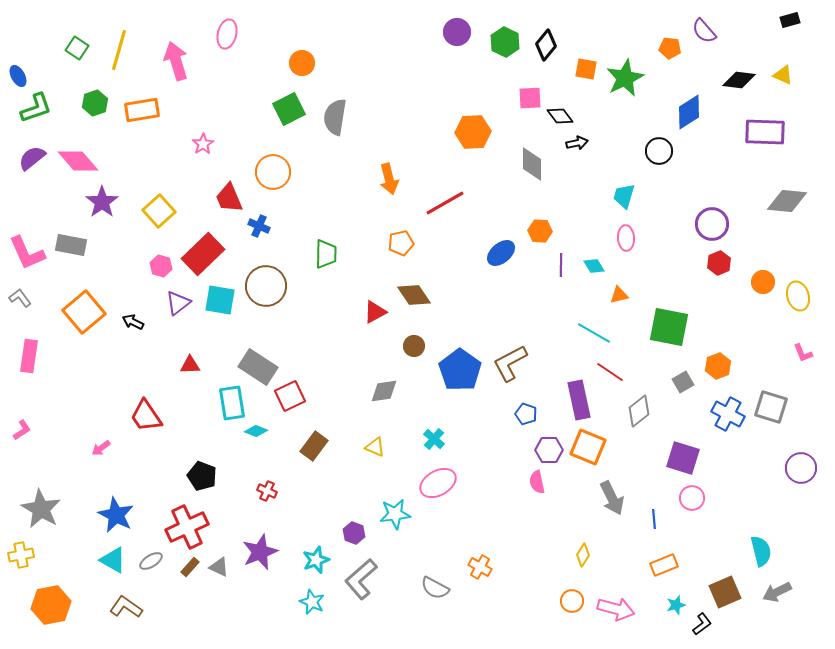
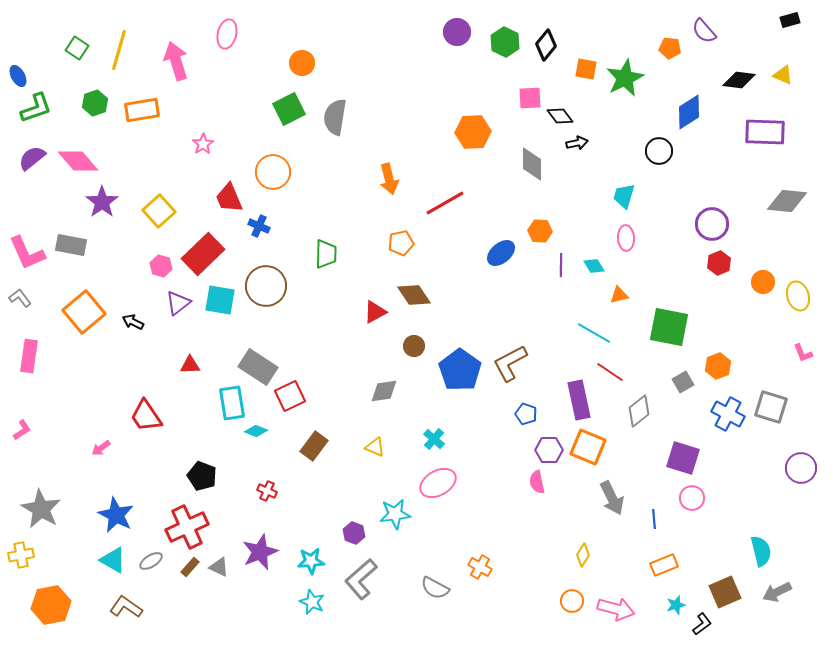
cyan star at (316, 560): moved 5 px left, 1 px down; rotated 16 degrees clockwise
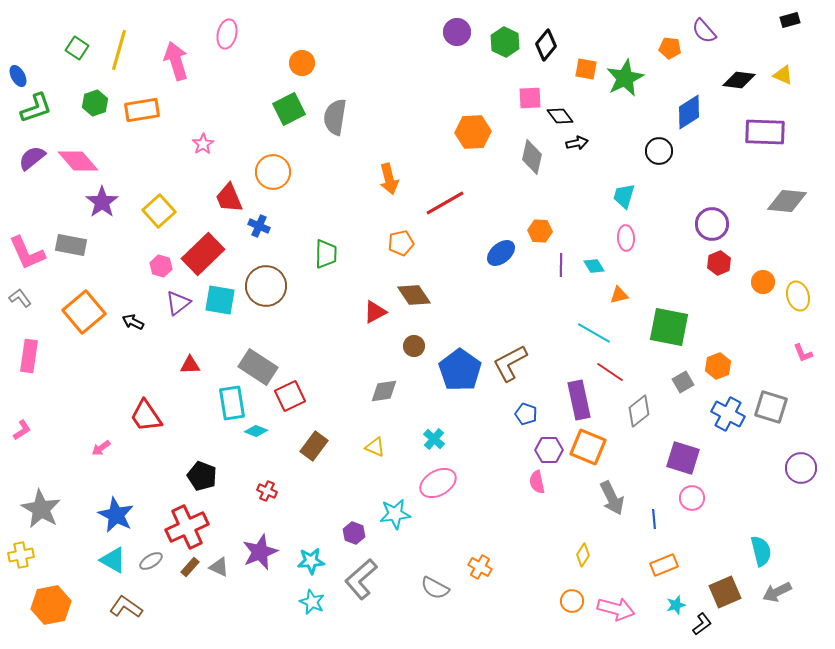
gray diamond at (532, 164): moved 7 px up; rotated 12 degrees clockwise
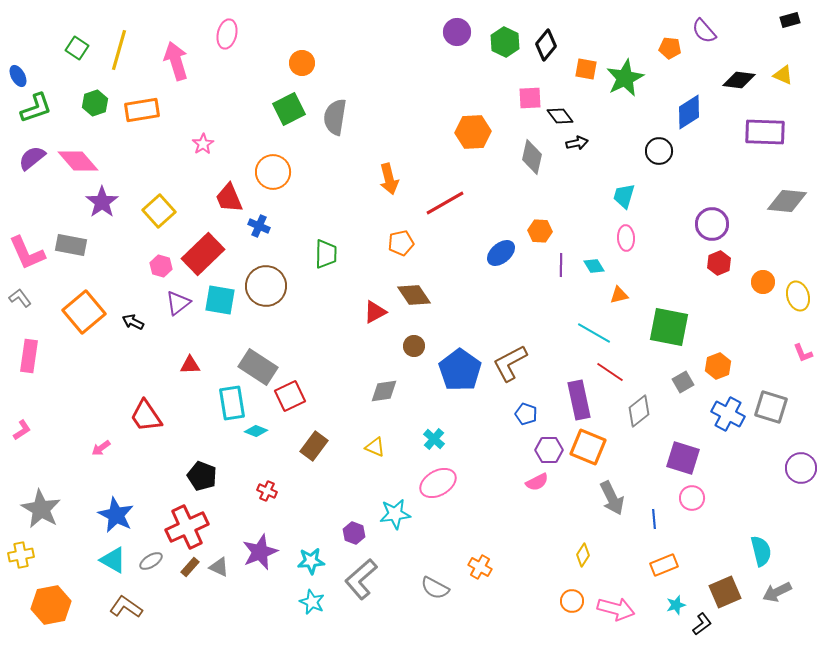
pink semicircle at (537, 482): rotated 105 degrees counterclockwise
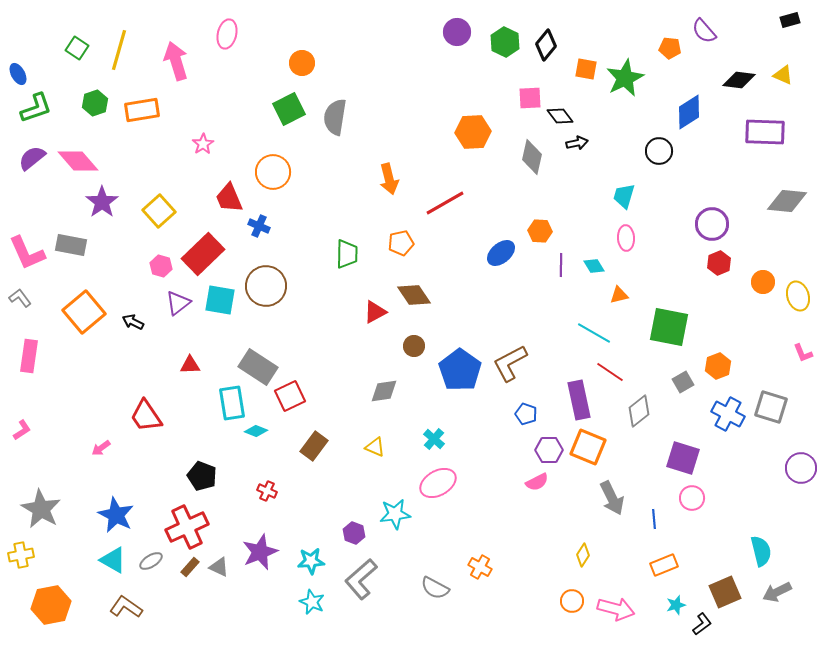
blue ellipse at (18, 76): moved 2 px up
green trapezoid at (326, 254): moved 21 px right
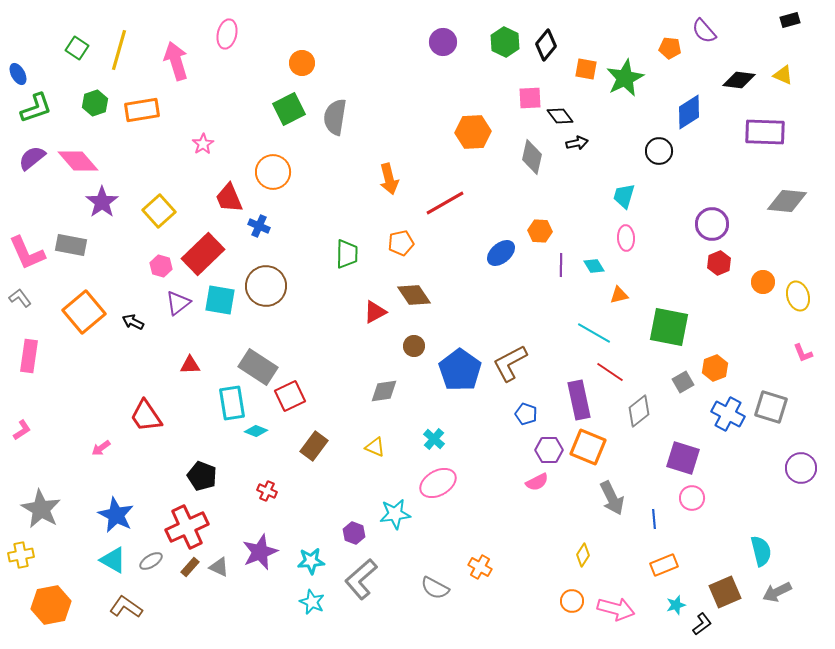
purple circle at (457, 32): moved 14 px left, 10 px down
orange hexagon at (718, 366): moved 3 px left, 2 px down
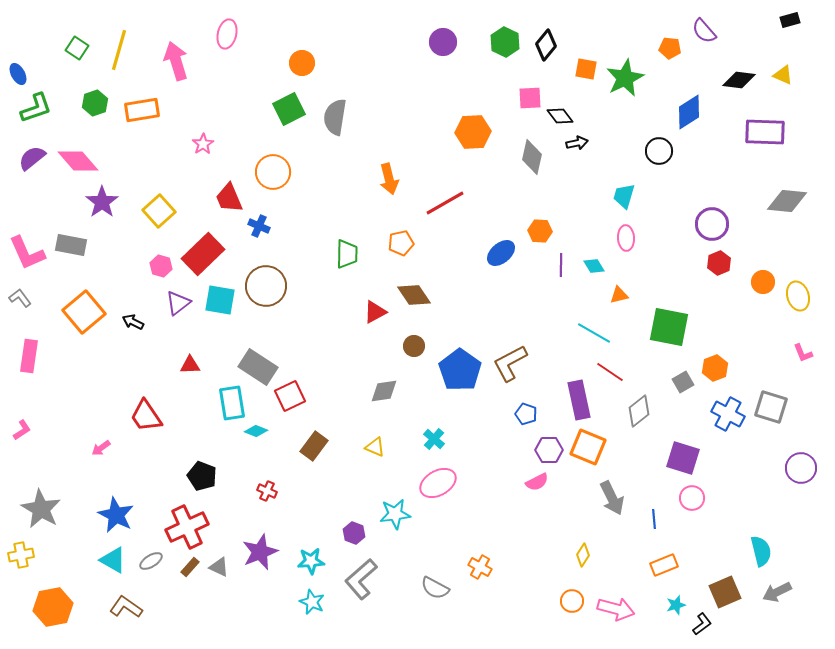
orange hexagon at (51, 605): moved 2 px right, 2 px down
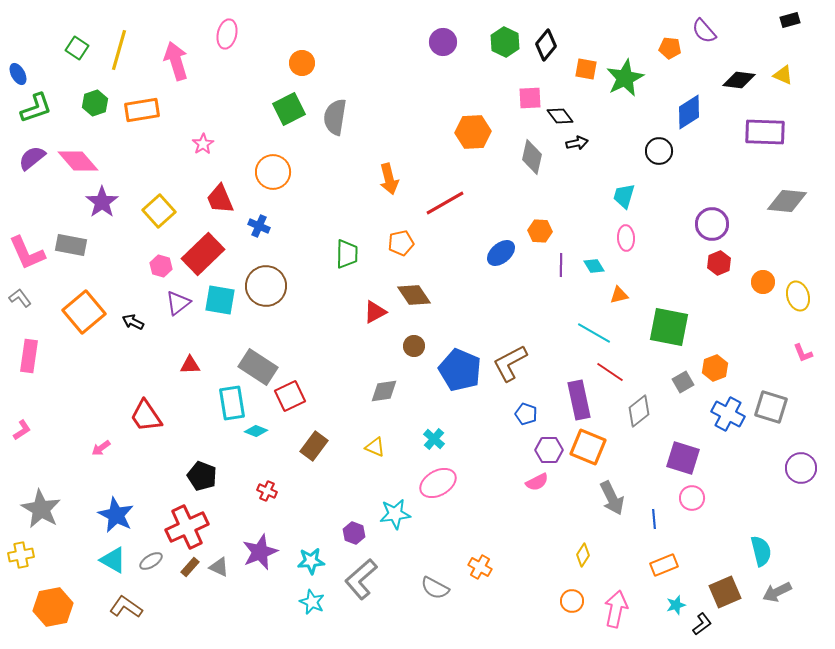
red trapezoid at (229, 198): moved 9 px left, 1 px down
blue pentagon at (460, 370): rotated 12 degrees counterclockwise
pink arrow at (616, 609): rotated 93 degrees counterclockwise
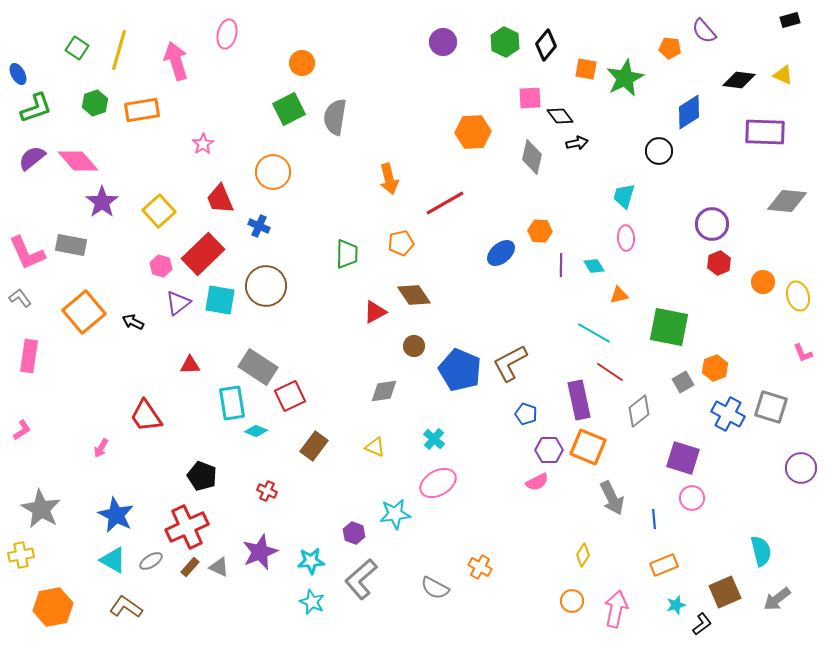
pink arrow at (101, 448): rotated 24 degrees counterclockwise
gray arrow at (777, 592): moved 7 px down; rotated 12 degrees counterclockwise
